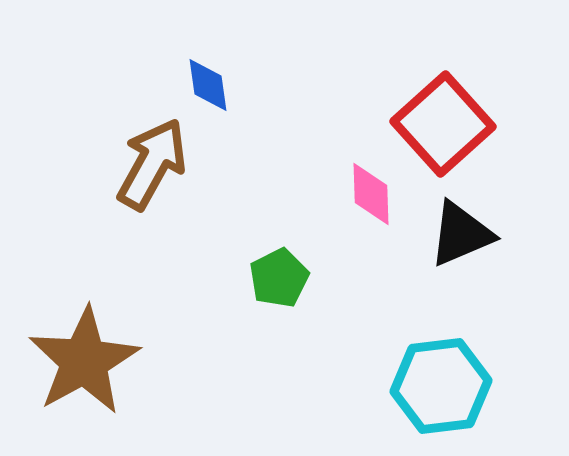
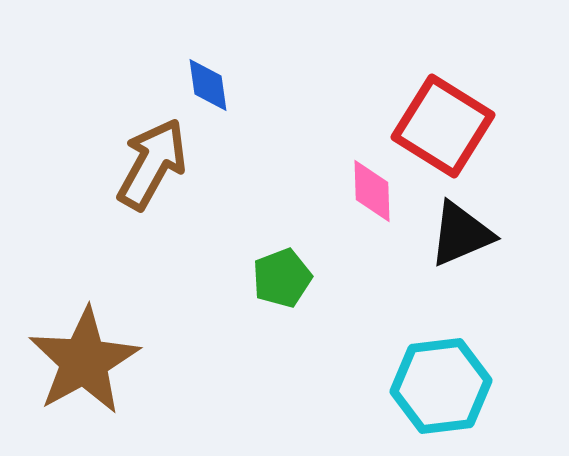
red square: moved 2 px down; rotated 16 degrees counterclockwise
pink diamond: moved 1 px right, 3 px up
green pentagon: moved 3 px right; rotated 6 degrees clockwise
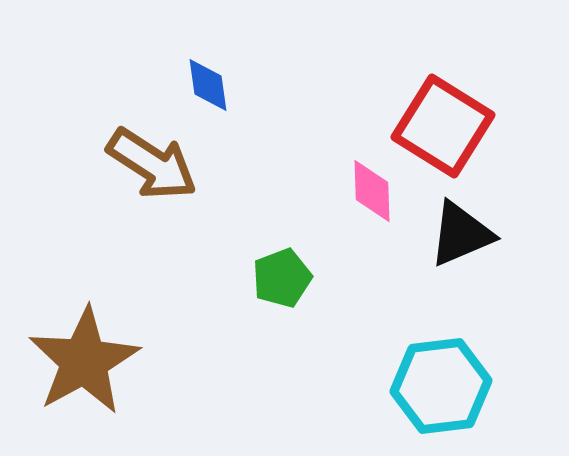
brown arrow: rotated 94 degrees clockwise
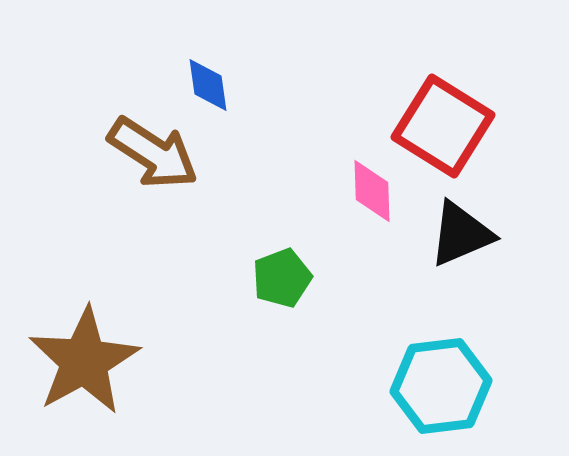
brown arrow: moved 1 px right, 11 px up
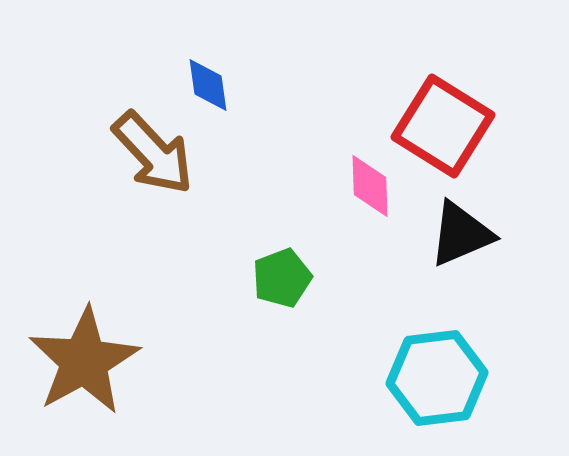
brown arrow: rotated 14 degrees clockwise
pink diamond: moved 2 px left, 5 px up
cyan hexagon: moved 4 px left, 8 px up
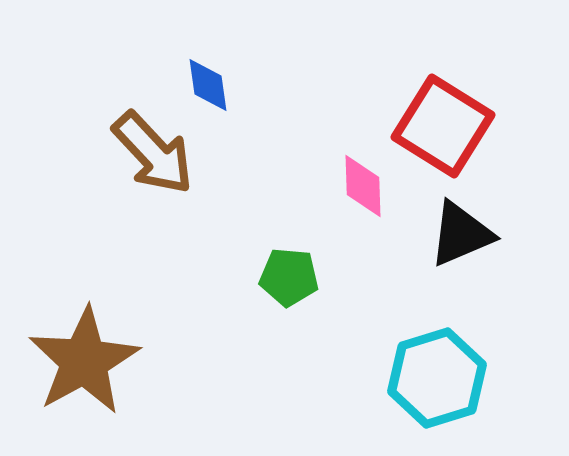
pink diamond: moved 7 px left
green pentagon: moved 7 px right, 1 px up; rotated 26 degrees clockwise
cyan hexagon: rotated 10 degrees counterclockwise
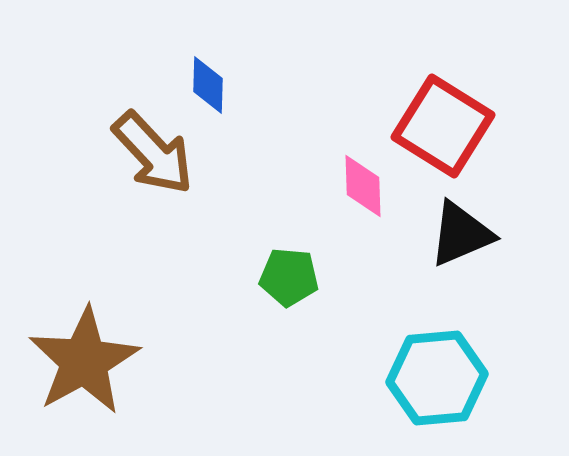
blue diamond: rotated 10 degrees clockwise
cyan hexagon: rotated 12 degrees clockwise
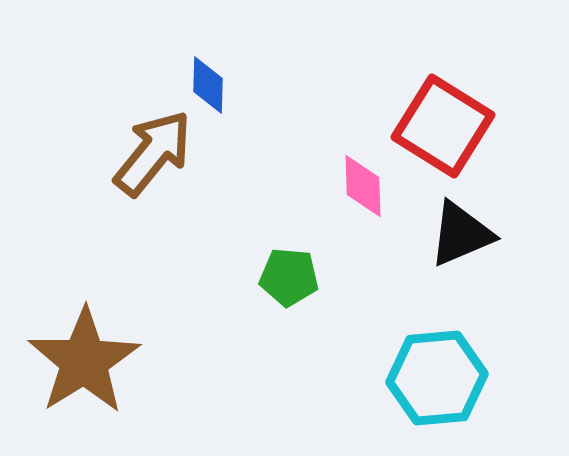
brown arrow: rotated 98 degrees counterclockwise
brown star: rotated 3 degrees counterclockwise
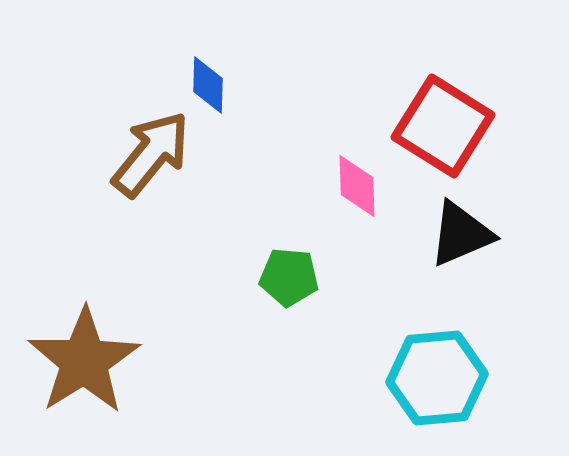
brown arrow: moved 2 px left, 1 px down
pink diamond: moved 6 px left
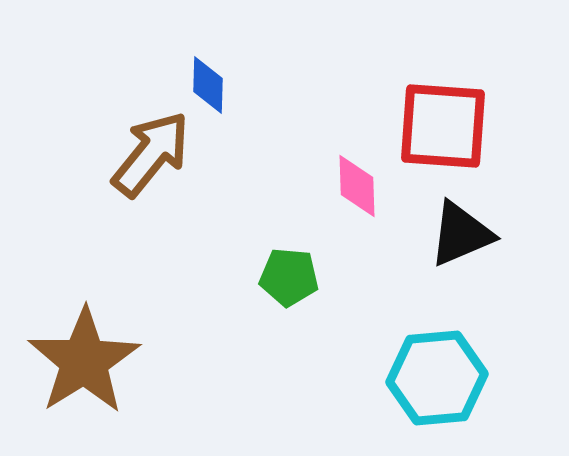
red square: rotated 28 degrees counterclockwise
